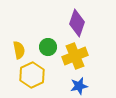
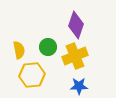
purple diamond: moved 1 px left, 2 px down
yellow hexagon: rotated 20 degrees clockwise
blue star: rotated 12 degrees clockwise
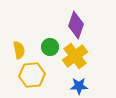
green circle: moved 2 px right
yellow cross: rotated 15 degrees counterclockwise
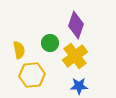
green circle: moved 4 px up
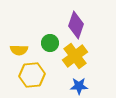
yellow semicircle: rotated 102 degrees clockwise
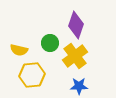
yellow semicircle: rotated 12 degrees clockwise
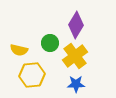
purple diamond: rotated 12 degrees clockwise
blue star: moved 3 px left, 2 px up
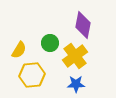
purple diamond: moved 7 px right; rotated 20 degrees counterclockwise
yellow semicircle: rotated 72 degrees counterclockwise
